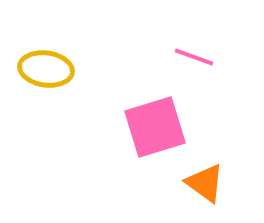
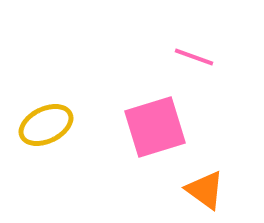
yellow ellipse: moved 56 px down; rotated 34 degrees counterclockwise
orange triangle: moved 7 px down
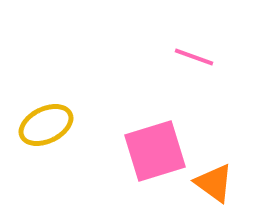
pink square: moved 24 px down
orange triangle: moved 9 px right, 7 px up
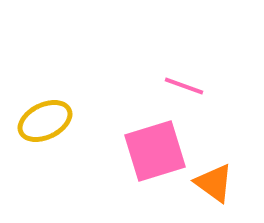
pink line: moved 10 px left, 29 px down
yellow ellipse: moved 1 px left, 4 px up
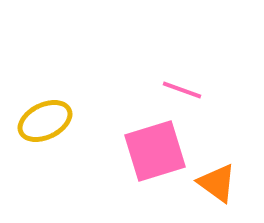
pink line: moved 2 px left, 4 px down
orange triangle: moved 3 px right
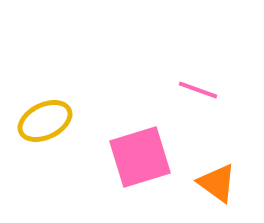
pink line: moved 16 px right
pink square: moved 15 px left, 6 px down
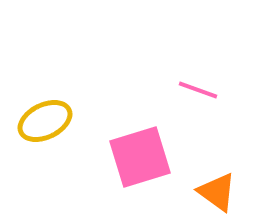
orange triangle: moved 9 px down
